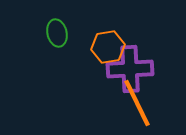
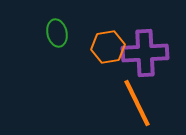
purple cross: moved 15 px right, 16 px up
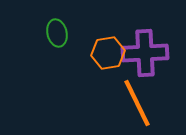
orange hexagon: moved 6 px down
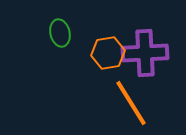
green ellipse: moved 3 px right
orange line: moved 6 px left; rotated 6 degrees counterclockwise
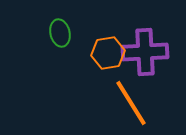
purple cross: moved 1 px up
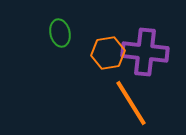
purple cross: rotated 9 degrees clockwise
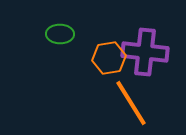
green ellipse: moved 1 px down; rotated 76 degrees counterclockwise
orange hexagon: moved 1 px right, 5 px down
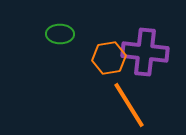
orange line: moved 2 px left, 2 px down
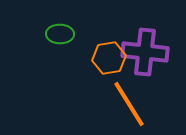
orange line: moved 1 px up
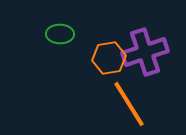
purple cross: rotated 24 degrees counterclockwise
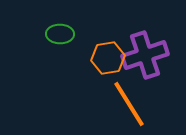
purple cross: moved 3 px down
orange hexagon: moved 1 px left
